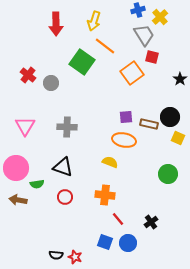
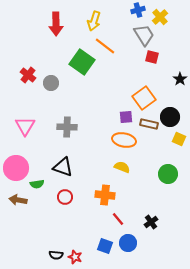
orange square: moved 12 px right, 25 px down
yellow square: moved 1 px right, 1 px down
yellow semicircle: moved 12 px right, 5 px down
blue square: moved 4 px down
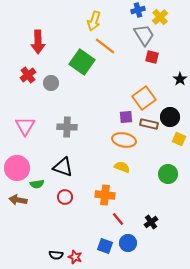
red arrow: moved 18 px left, 18 px down
red cross: rotated 14 degrees clockwise
pink circle: moved 1 px right
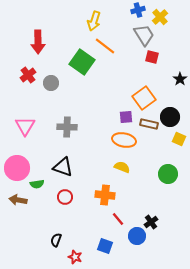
blue circle: moved 9 px right, 7 px up
black semicircle: moved 15 px up; rotated 104 degrees clockwise
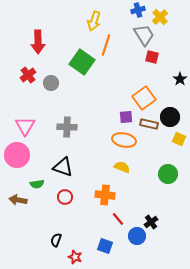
orange line: moved 1 px right, 1 px up; rotated 70 degrees clockwise
pink circle: moved 13 px up
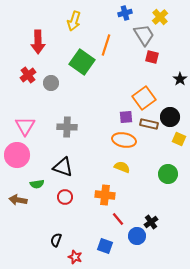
blue cross: moved 13 px left, 3 px down
yellow arrow: moved 20 px left
